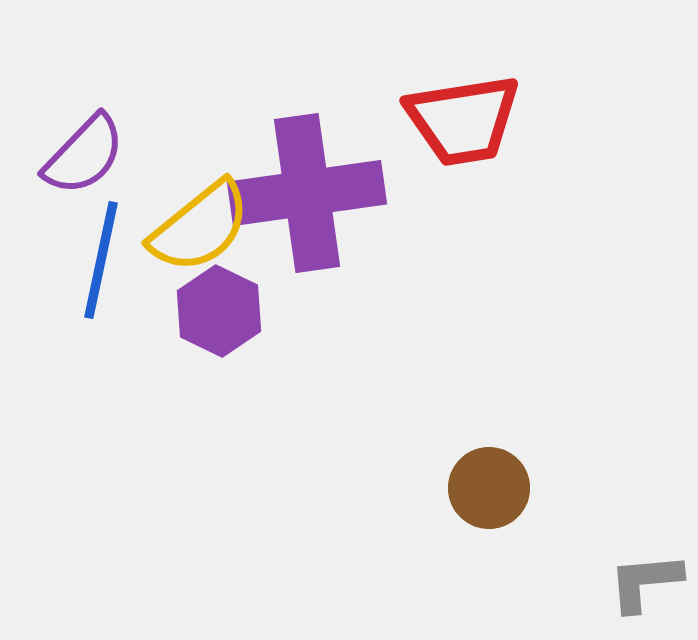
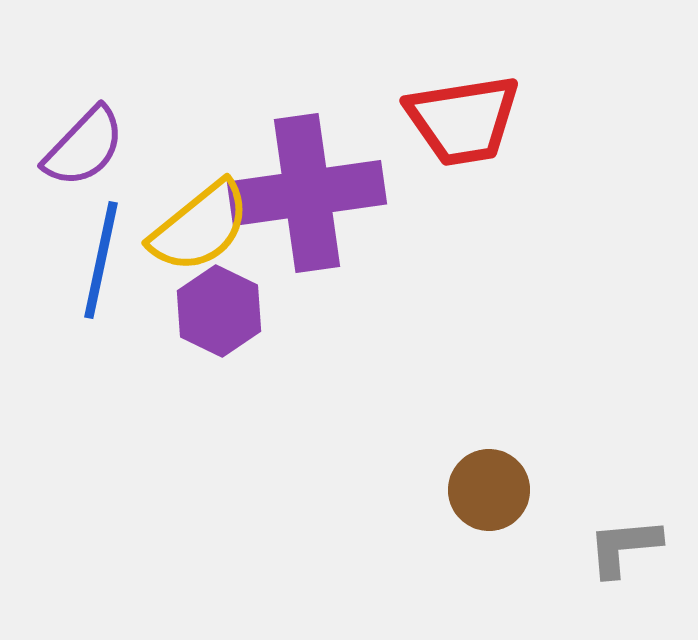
purple semicircle: moved 8 px up
brown circle: moved 2 px down
gray L-shape: moved 21 px left, 35 px up
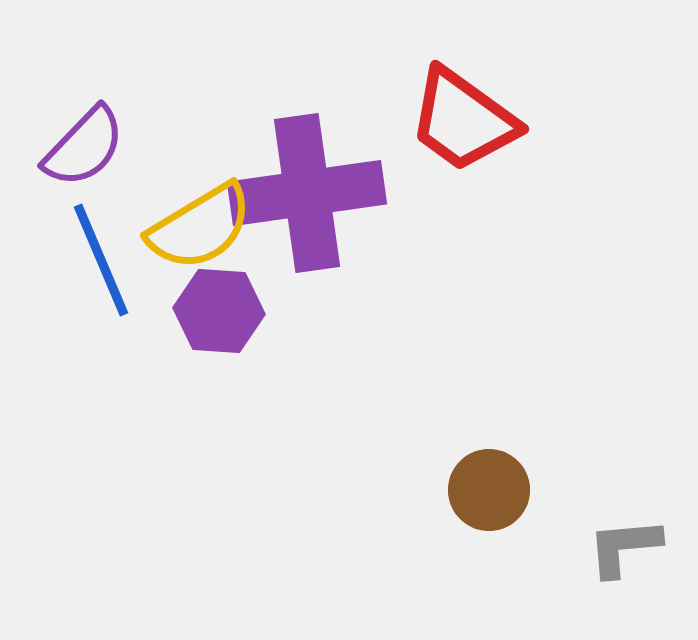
red trapezoid: rotated 45 degrees clockwise
yellow semicircle: rotated 8 degrees clockwise
blue line: rotated 35 degrees counterclockwise
purple hexagon: rotated 22 degrees counterclockwise
